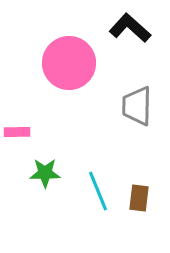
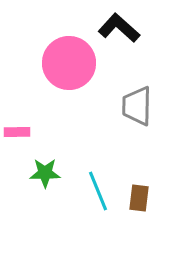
black L-shape: moved 11 px left
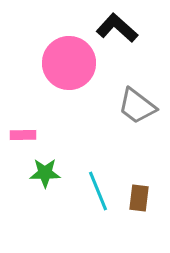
black L-shape: moved 2 px left
gray trapezoid: rotated 54 degrees counterclockwise
pink rectangle: moved 6 px right, 3 px down
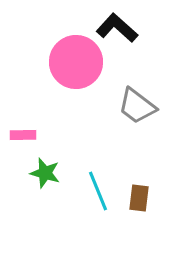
pink circle: moved 7 px right, 1 px up
green star: rotated 16 degrees clockwise
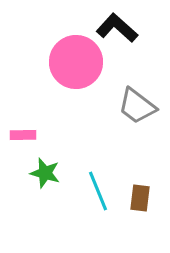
brown rectangle: moved 1 px right
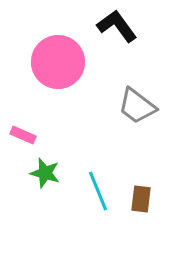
black L-shape: moved 2 px up; rotated 12 degrees clockwise
pink circle: moved 18 px left
pink rectangle: rotated 25 degrees clockwise
brown rectangle: moved 1 px right, 1 px down
